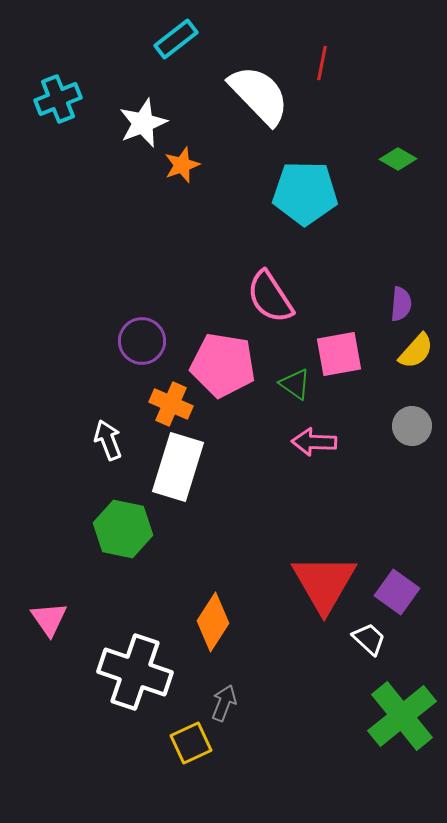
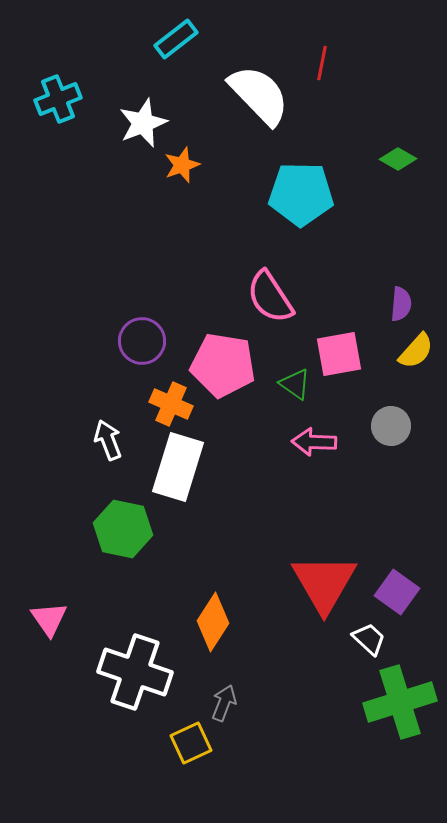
cyan pentagon: moved 4 px left, 1 px down
gray circle: moved 21 px left
green cross: moved 2 px left, 14 px up; rotated 22 degrees clockwise
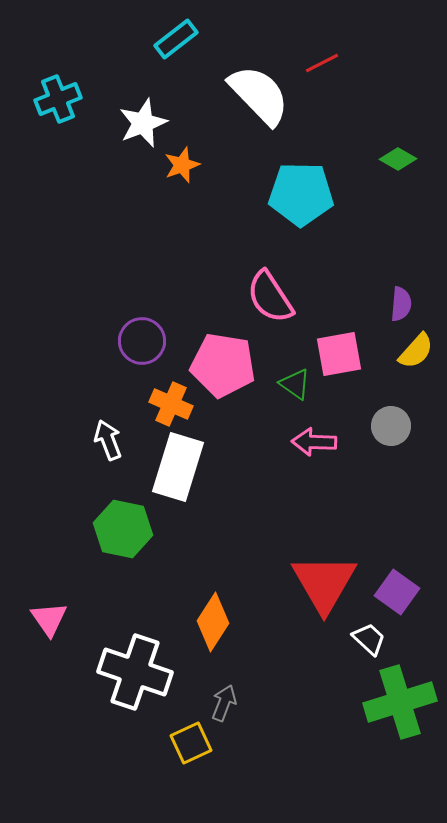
red line: rotated 52 degrees clockwise
